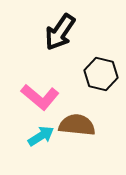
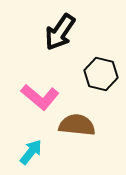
cyan arrow: moved 10 px left, 16 px down; rotated 20 degrees counterclockwise
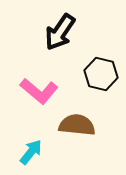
pink L-shape: moved 1 px left, 6 px up
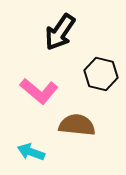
cyan arrow: rotated 108 degrees counterclockwise
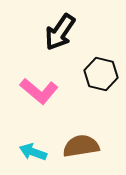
brown semicircle: moved 4 px right, 21 px down; rotated 15 degrees counterclockwise
cyan arrow: moved 2 px right
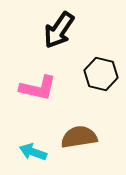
black arrow: moved 1 px left, 2 px up
pink L-shape: moved 1 px left, 3 px up; rotated 27 degrees counterclockwise
brown semicircle: moved 2 px left, 9 px up
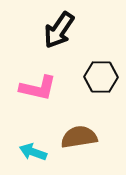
black hexagon: moved 3 px down; rotated 12 degrees counterclockwise
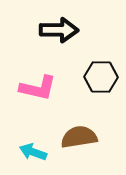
black arrow: rotated 123 degrees counterclockwise
